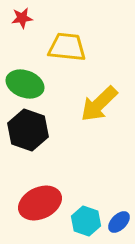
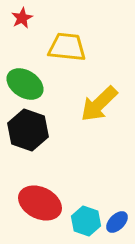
red star: rotated 20 degrees counterclockwise
green ellipse: rotated 12 degrees clockwise
red ellipse: rotated 51 degrees clockwise
blue ellipse: moved 2 px left
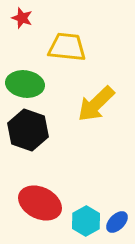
red star: rotated 25 degrees counterclockwise
green ellipse: rotated 24 degrees counterclockwise
yellow arrow: moved 3 px left
cyan hexagon: rotated 12 degrees clockwise
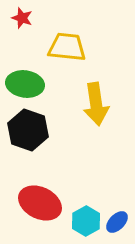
yellow arrow: rotated 54 degrees counterclockwise
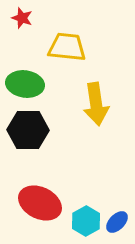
black hexagon: rotated 18 degrees counterclockwise
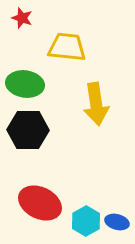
blue ellipse: rotated 60 degrees clockwise
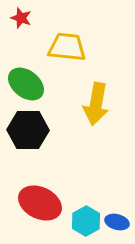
red star: moved 1 px left
green ellipse: moved 1 px right; rotated 30 degrees clockwise
yellow arrow: rotated 18 degrees clockwise
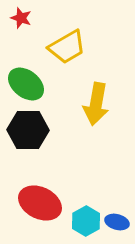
yellow trapezoid: rotated 144 degrees clockwise
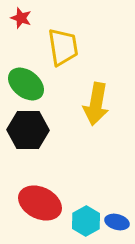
yellow trapezoid: moved 4 px left; rotated 69 degrees counterclockwise
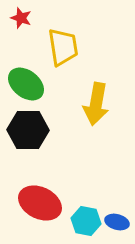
cyan hexagon: rotated 20 degrees counterclockwise
